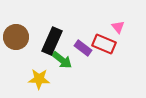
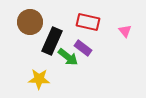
pink triangle: moved 7 px right, 4 px down
brown circle: moved 14 px right, 15 px up
red rectangle: moved 16 px left, 22 px up; rotated 10 degrees counterclockwise
green arrow: moved 6 px right, 3 px up
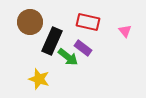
yellow star: rotated 15 degrees clockwise
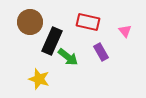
purple rectangle: moved 18 px right, 4 px down; rotated 24 degrees clockwise
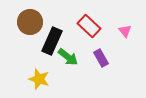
red rectangle: moved 1 px right, 4 px down; rotated 30 degrees clockwise
purple rectangle: moved 6 px down
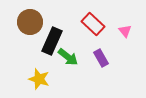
red rectangle: moved 4 px right, 2 px up
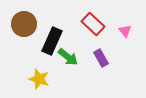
brown circle: moved 6 px left, 2 px down
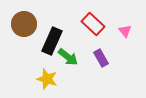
yellow star: moved 8 px right
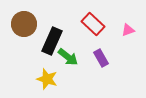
pink triangle: moved 3 px right, 1 px up; rotated 48 degrees clockwise
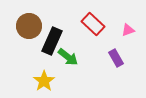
brown circle: moved 5 px right, 2 px down
purple rectangle: moved 15 px right
yellow star: moved 3 px left, 2 px down; rotated 20 degrees clockwise
